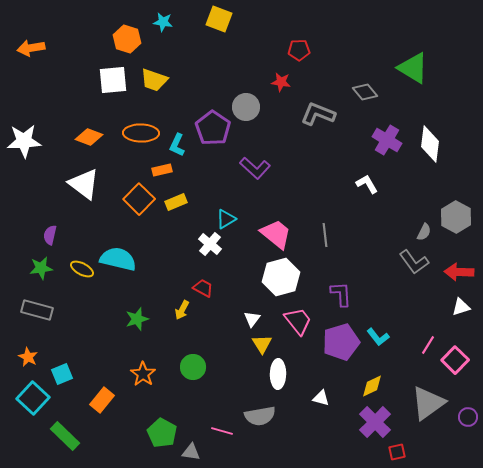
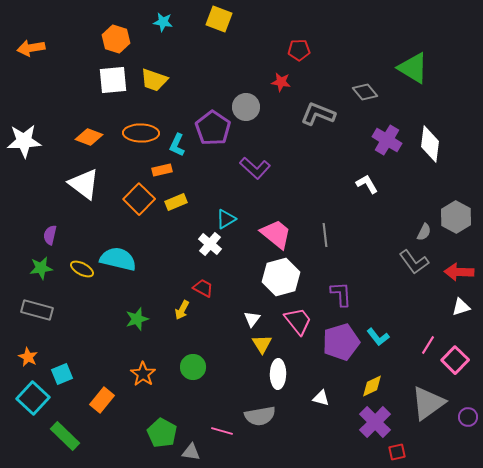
orange hexagon at (127, 39): moved 11 px left
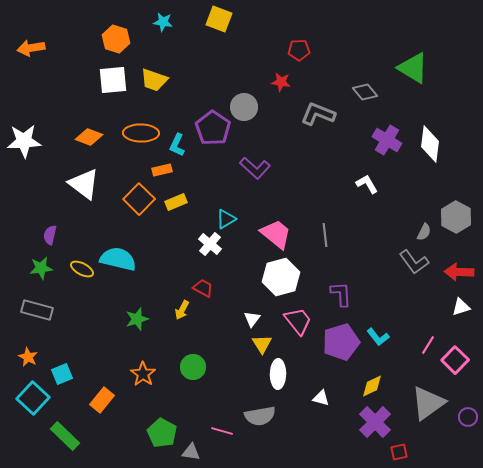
gray circle at (246, 107): moved 2 px left
red square at (397, 452): moved 2 px right
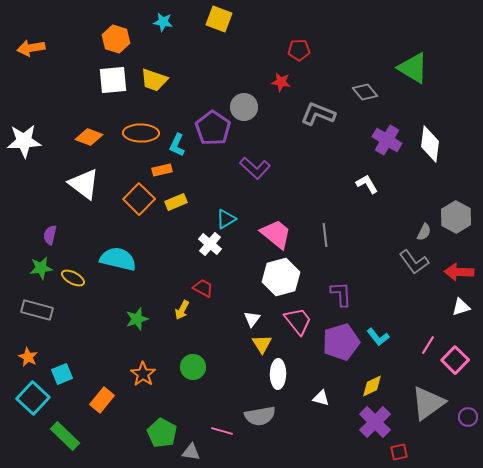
yellow ellipse at (82, 269): moved 9 px left, 9 px down
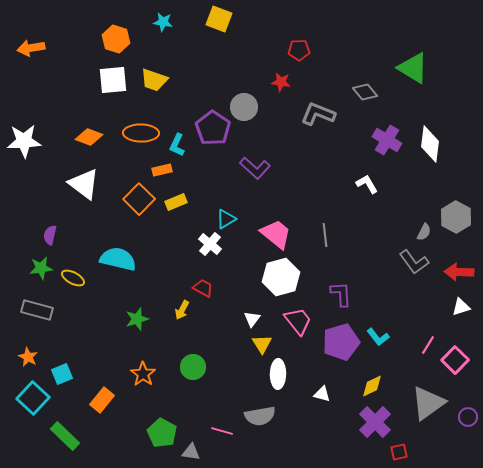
white triangle at (321, 398): moved 1 px right, 4 px up
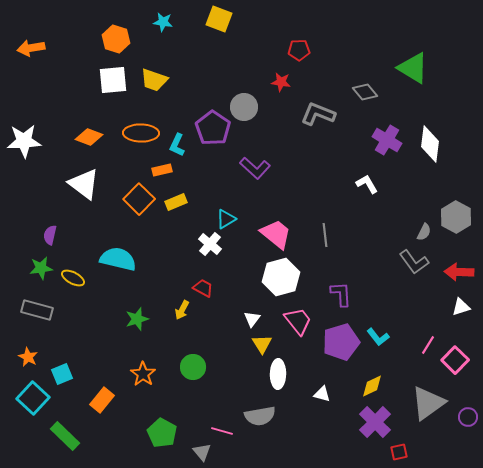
gray triangle at (191, 452): moved 11 px right; rotated 42 degrees clockwise
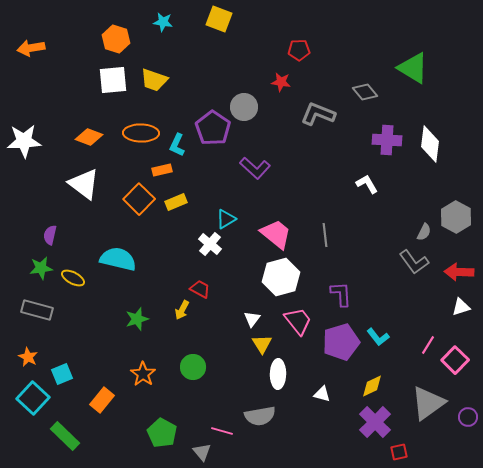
purple cross at (387, 140): rotated 28 degrees counterclockwise
red trapezoid at (203, 288): moved 3 px left, 1 px down
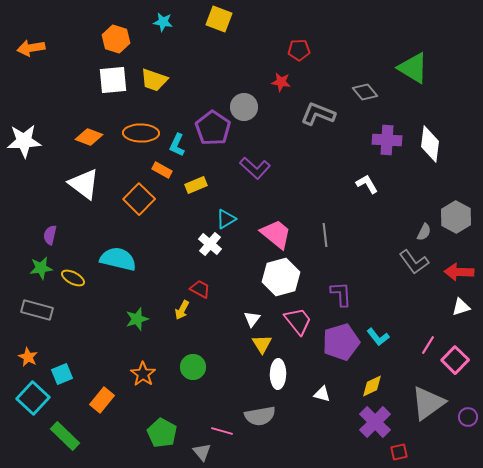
orange rectangle at (162, 170): rotated 42 degrees clockwise
yellow rectangle at (176, 202): moved 20 px right, 17 px up
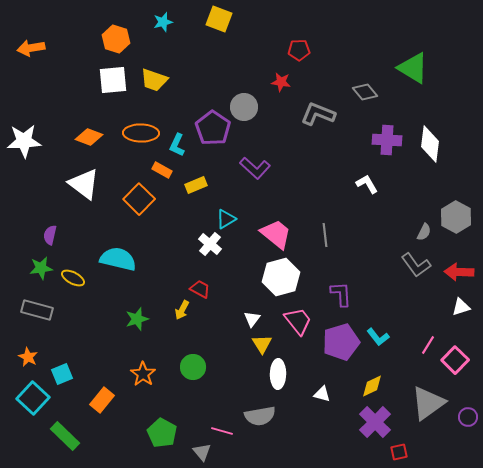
cyan star at (163, 22): rotated 24 degrees counterclockwise
gray L-shape at (414, 262): moved 2 px right, 3 px down
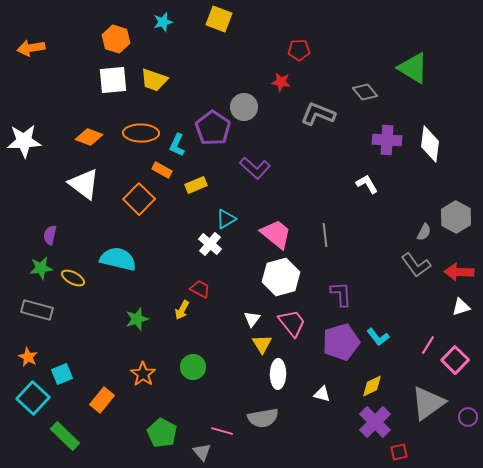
pink trapezoid at (298, 321): moved 6 px left, 2 px down
gray semicircle at (260, 416): moved 3 px right, 2 px down
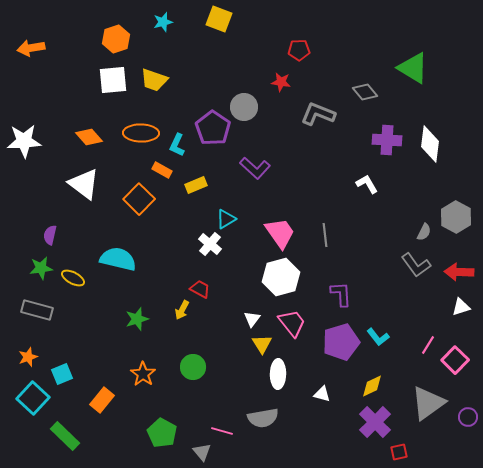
orange hexagon at (116, 39): rotated 24 degrees clockwise
orange diamond at (89, 137): rotated 28 degrees clockwise
pink trapezoid at (276, 234): moved 4 px right, 1 px up; rotated 16 degrees clockwise
orange star at (28, 357): rotated 24 degrees clockwise
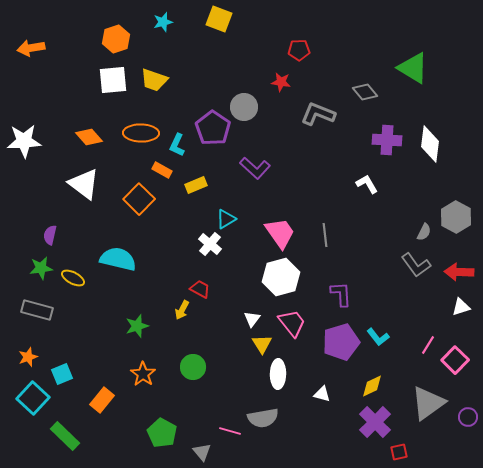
green star at (137, 319): moved 7 px down
pink line at (222, 431): moved 8 px right
